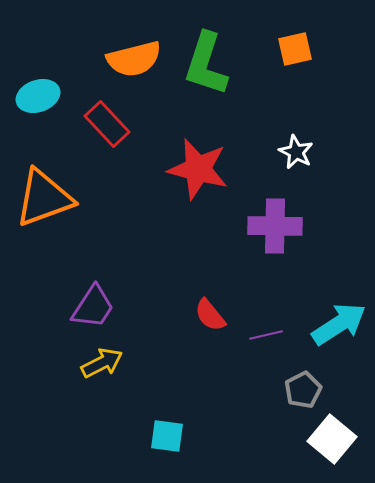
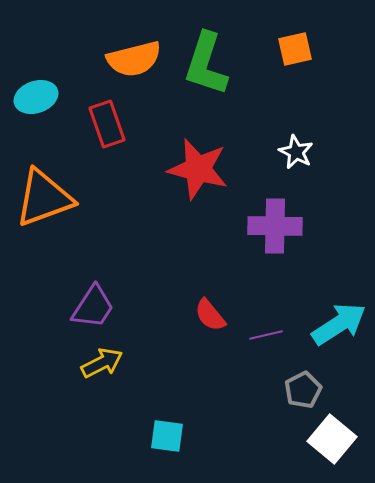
cyan ellipse: moved 2 px left, 1 px down
red rectangle: rotated 24 degrees clockwise
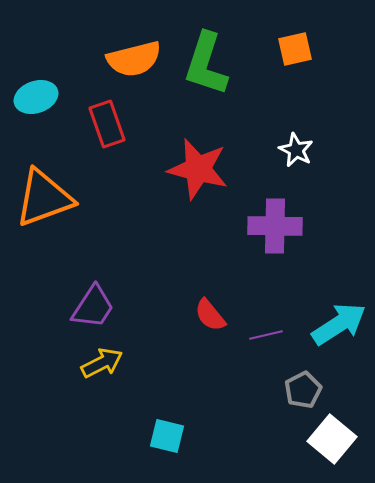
white star: moved 2 px up
cyan square: rotated 6 degrees clockwise
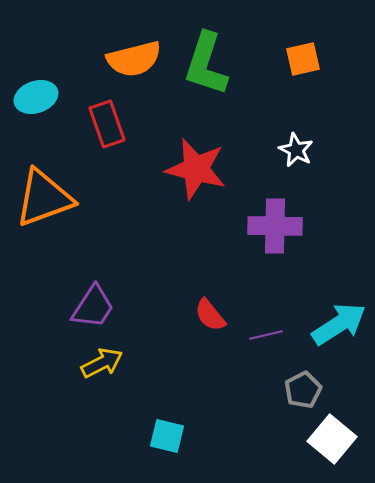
orange square: moved 8 px right, 10 px down
red star: moved 2 px left
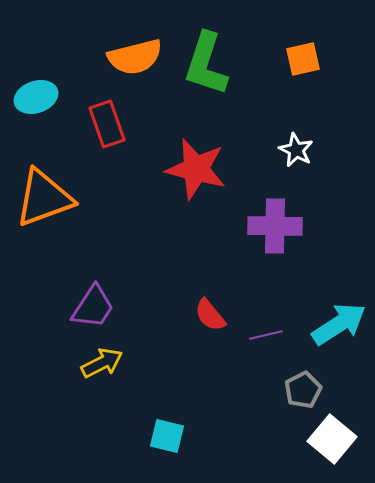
orange semicircle: moved 1 px right, 2 px up
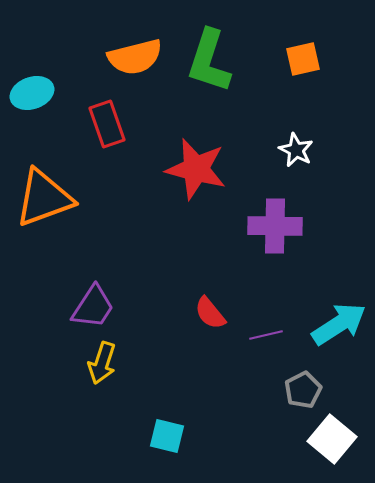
green L-shape: moved 3 px right, 3 px up
cyan ellipse: moved 4 px left, 4 px up
red semicircle: moved 2 px up
yellow arrow: rotated 135 degrees clockwise
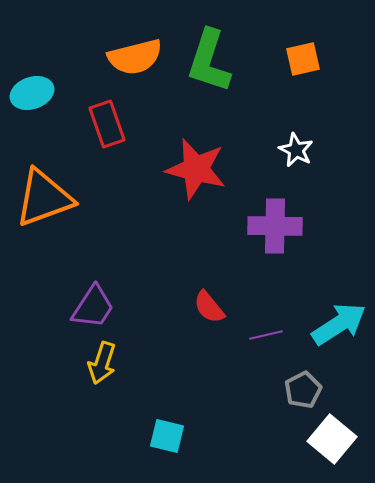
red semicircle: moved 1 px left, 6 px up
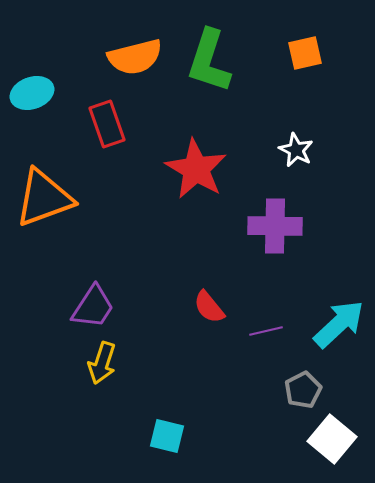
orange square: moved 2 px right, 6 px up
red star: rotated 16 degrees clockwise
cyan arrow: rotated 10 degrees counterclockwise
purple line: moved 4 px up
